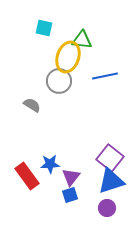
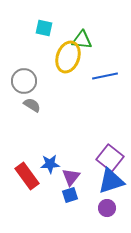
gray circle: moved 35 px left
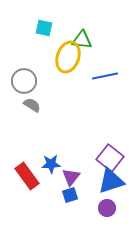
blue star: moved 1 px right
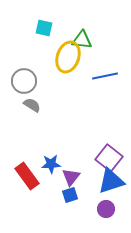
purple square: moved 1 px left
purple circle: moved 1 px left, 1 px down
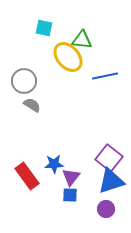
yellow ellipse: rotated 60 degrees counterclockwise
blue star: moved 3 px right
blue square: rotated 21 degrees clockwise
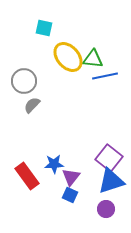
green triangle: moved 11 px right, 19 px down
gray semicircle: rotated 78 degrees counterclockwise
blue square: rotated 21 degrees clockwise
